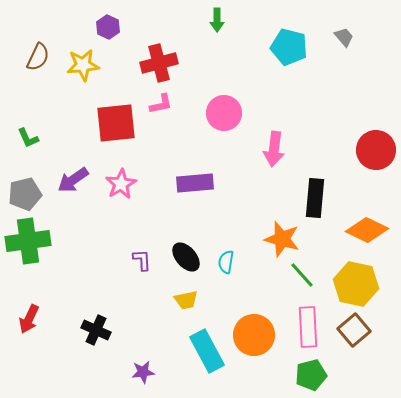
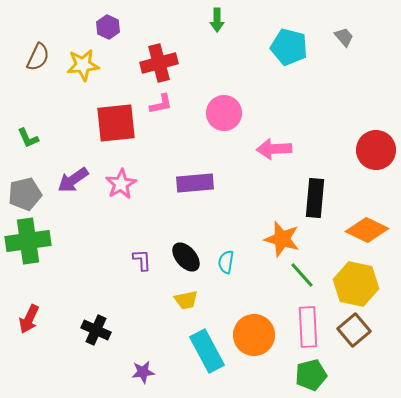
pink arrow: rotated 80 degrees clockwise
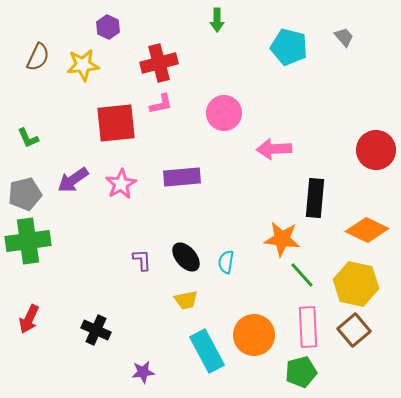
purple rectangle: moved 13 px left, 6 px up
orange star: rotated 9 degrees counterclockwise
green pentagon: moved 10 px left, 3 px up
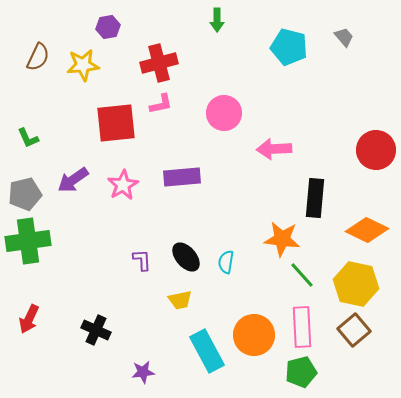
purple hexagon: rotated 25 degrees clockwise
pink star: moved 2 px right, 1 px down
yellow trapezoid: moved 6 px left
pink rectangle: moved 6 px left
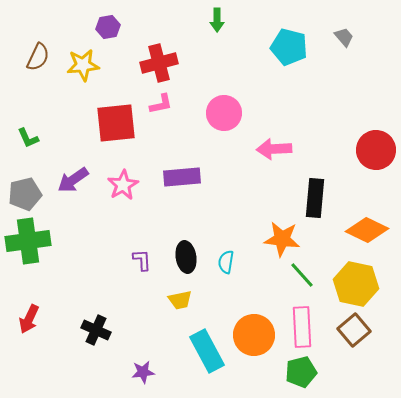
black ellipse: rotated 32 degrees clockwise
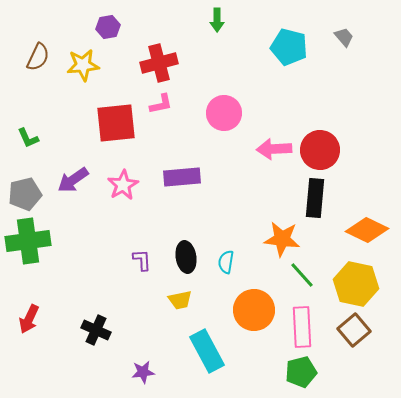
red circle: moved 56 px left
orange circle: moved 25 px up
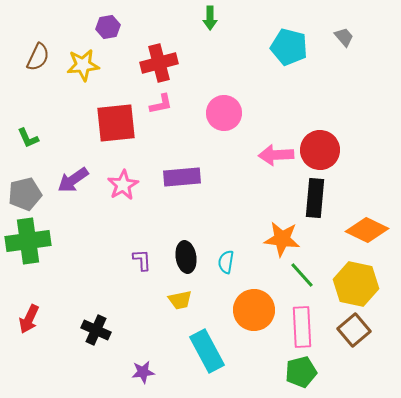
green arrow: moved 7 px left, 2 px up
pink arrow: moved 2 px right, 6 px down
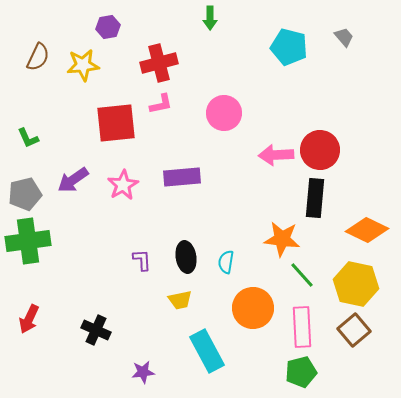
orange circle: moved 1 px left, 2 px up
